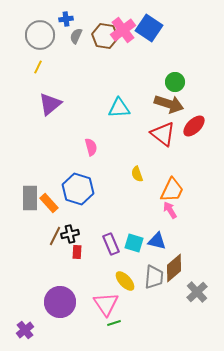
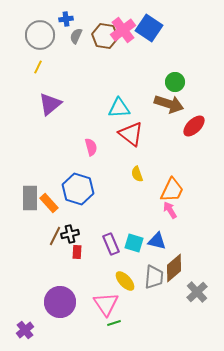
red triangle: moved 32 px left
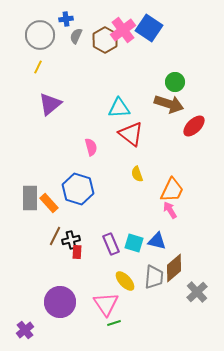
brown hexagon: moved 4 px down; rotated 20 degrees clockwise
black cross: moved 1 px right, 6 px down
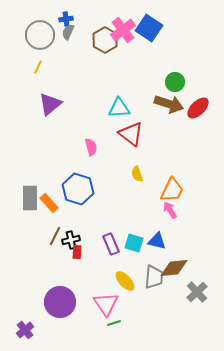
gray semicircle: moved 8 px left, 4 px up
red ellipse: moved 4 px right, 18 px up
brown diamond: rotated 36 degrees clockwise
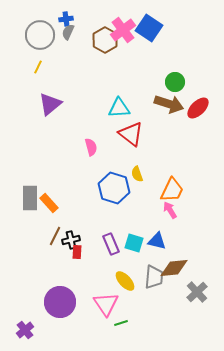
blue hexagon: moved 36 px right, 1 px up
green line: moved 7 px right
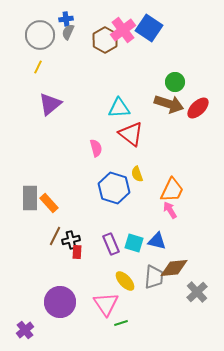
pink semicircle: moved 5 px right, 1 px down
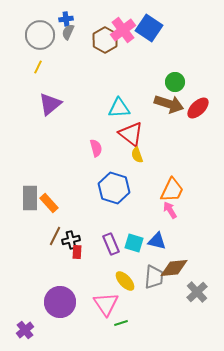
yellow semicircle: moved 19 px up
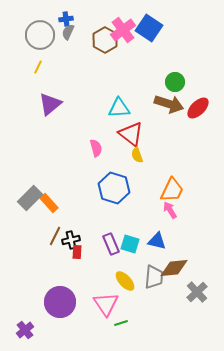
gray rectangle: rotated 45 degrees clockwise
cyan square: moved 4 px left, 1 px down
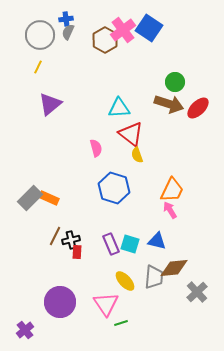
orange rectangle: moved 5 px up; rotated 24 degrees counterclockwise
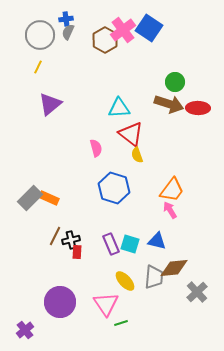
red ellipse: rotated 45 degrees clockwise
orange trapezoid: rotated 12 degrees clockwise
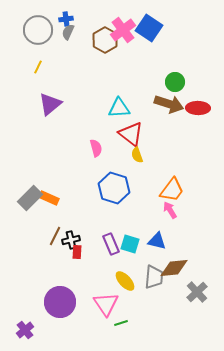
gray circle: moved 2 px left, 5 px up
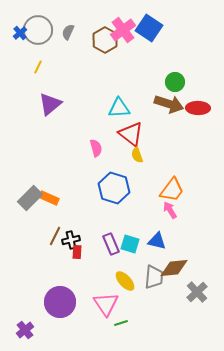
blue cross: moved 46 px left, 14 px down; rotated 32 degrees counterclockwise
